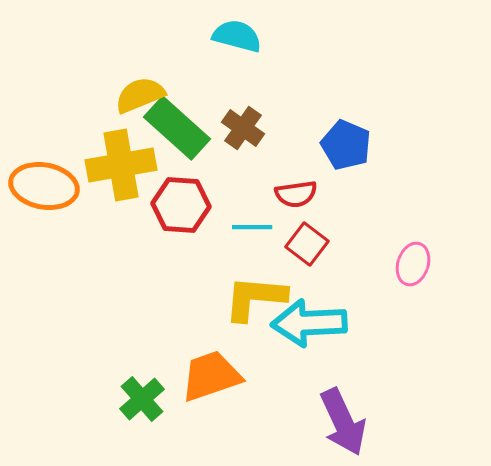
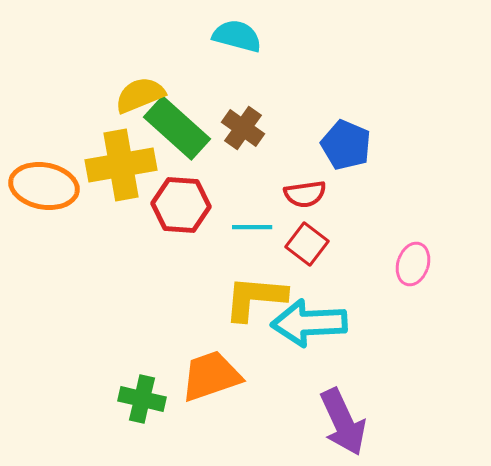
red semicircle: moved 9 px right
green cross: rotated 36 degrees counterclockwise
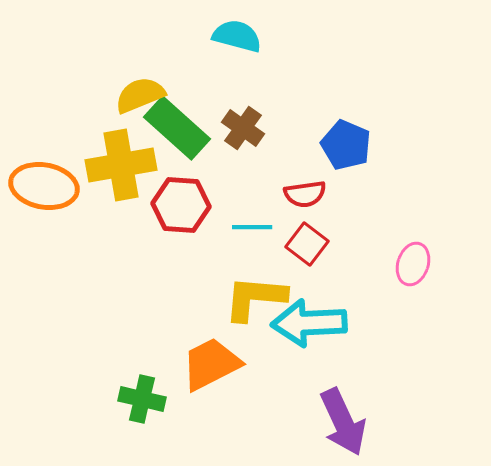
orange trapezoid: moved 12 px up; rotated 8 degrees counterclockwise
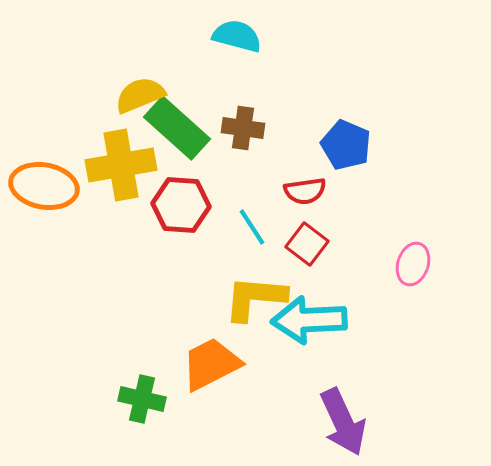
brown cross: rotated 27 degrees counterclockwise
red semicircle: moved 3 px up
cyan line: rotated 57 degrees clockwise
cyan arrow: moved 3 px up
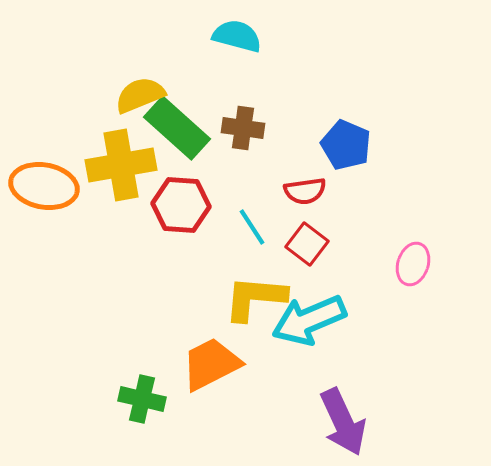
cyan arrow: rotated 20 degrees counterclockwise
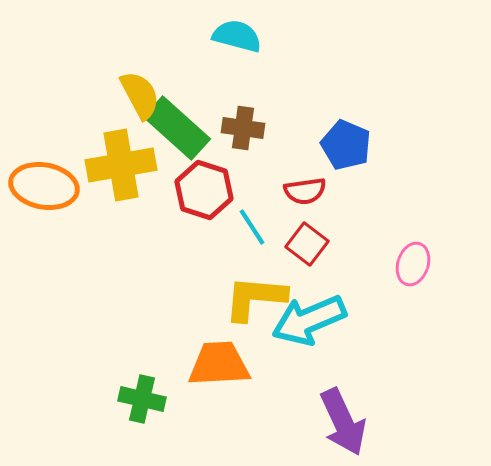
yellow semicircle: rotated 84 degrees clockwise
red hexagon: moved 23 px right, 15 px up; rotated 14 degrees clockwise
orange trapezoid: moved 8 px right; rotated 24 degrees clockwise
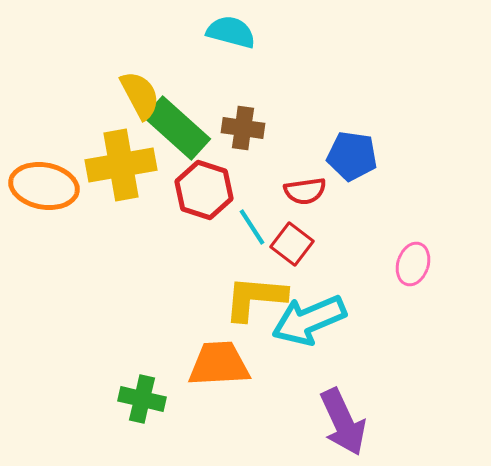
cyan semicircle: moved 6 px left, 4 px up
blue pentagon: moved 6 px right, 11 px down; rotated 15 degrees counterclockwise
red square: moved 15 px left
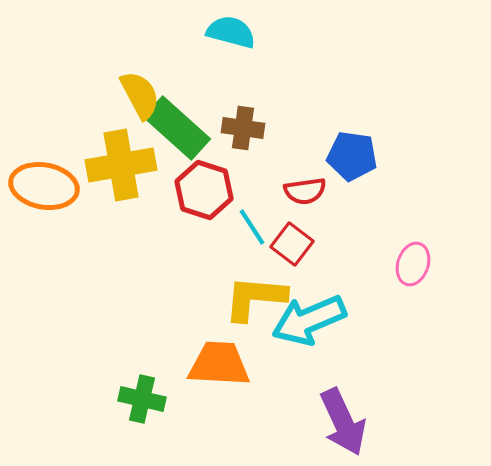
orange trapezoid: rotated 6 degrees clockwise
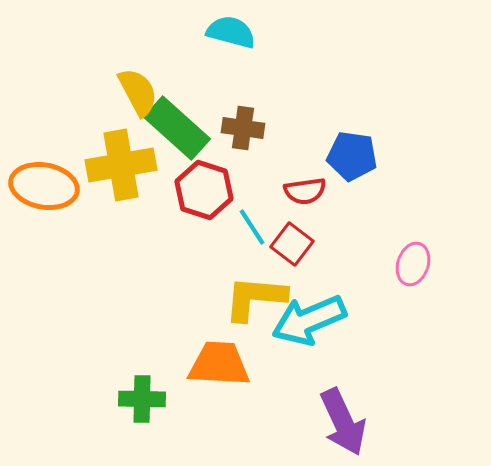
yellow semicircle: moved 2 px left, 3 px up
green cross: rotated 12 degrees counterclockwise
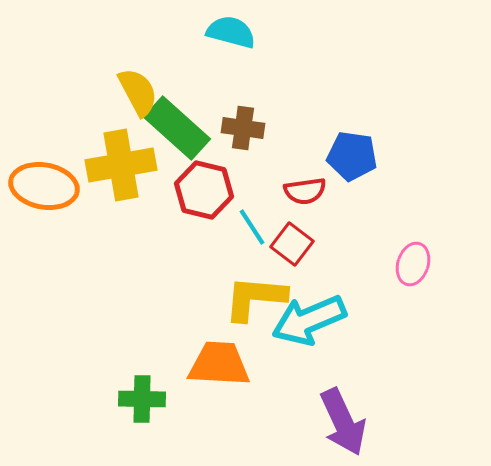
red hexagon: rotated 4 degrees counterclockwise
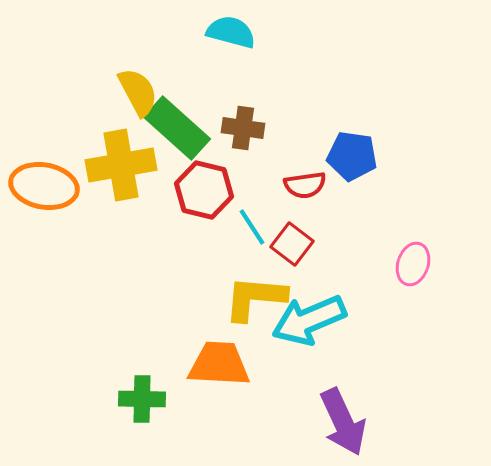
red semicircle: moved 6 px up
